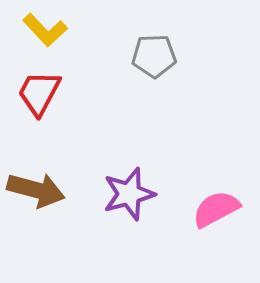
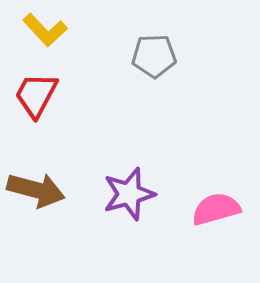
red trapezoid: moved 3 px left, 2 px down
pink semicircle: rotated 12 degrees clockwise
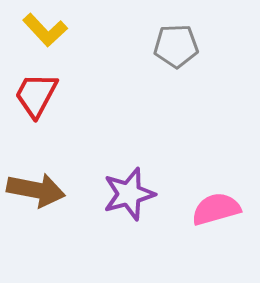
gray pentagon: moved 22 px right, 10 px up
brown arrow: rotated 4 degrees counterclockwise
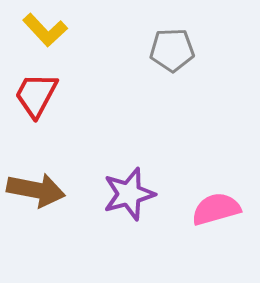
gray pentagon: moved 4 px left, 4 px down
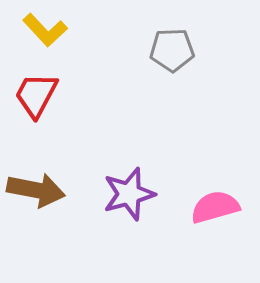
pink semicircle: moved 1 px left, 2 px up
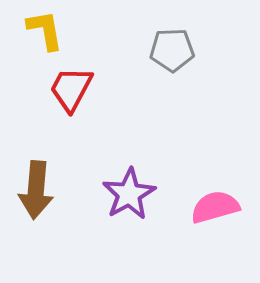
yellow L-shape: rotated 147 degrees counterclockwise
red trapezoid: moved 35 px right, 6 px up
brown arrow: rotated 84 degrees clockwise
purple star: rotated 14 degrees counterclockwise
